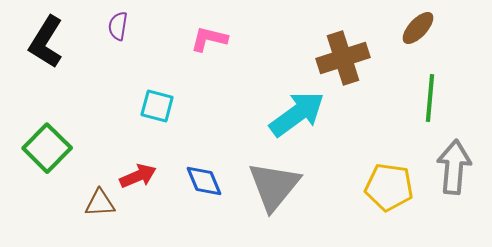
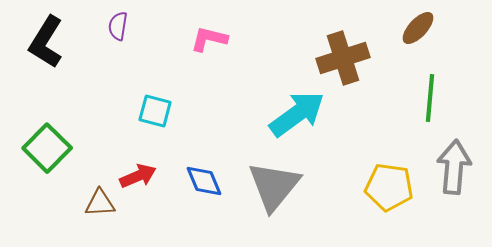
cyan square: moved 2 px left, 5 px down
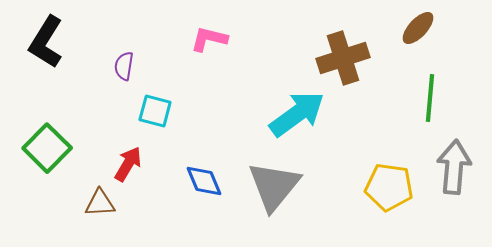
purple semicircle: moved 6 px right, 40 px down
red arrow: moved 10 px left, 12 px up; rotated 36 degrees counterclockwise
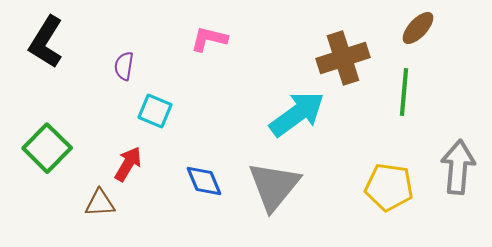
green line: moved 26 px left, 6 px up
cyan square: rotated 8 degrees clockwise
gray arrow: moved 4 px right
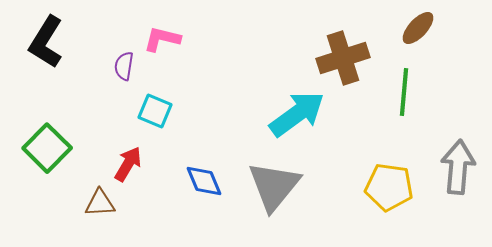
pink L-shape: moved 47 px left
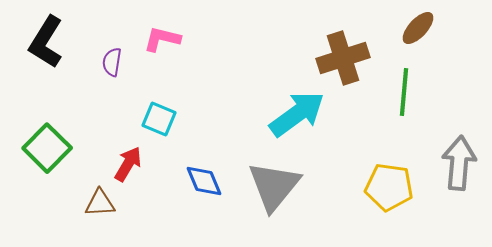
purple semicircle: moved 12 px left, 4 px up
cyan square: moved 4 px right, 8 px down
gray arrow: moved 1 px right, 4 px up
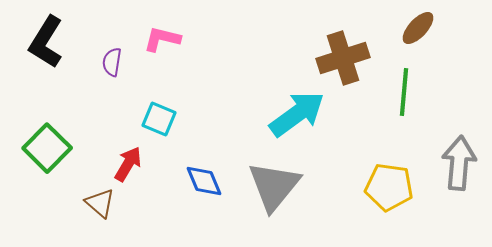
brown triangle: rotated 44 degrees clockwise
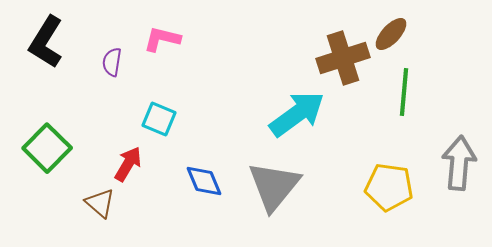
brown ellipse: moved 27 px left, 6 px down
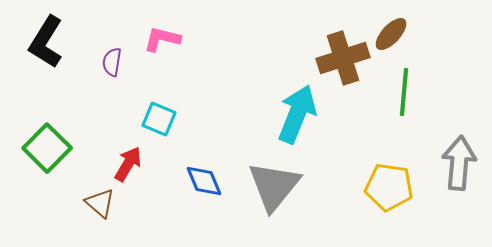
cyan arrow: rotated 32 degrees counterclockwise
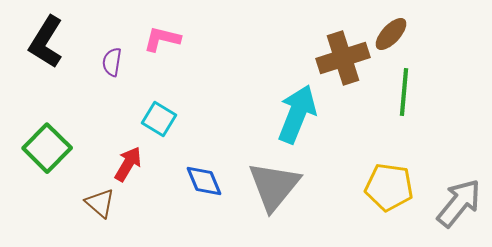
cyan square: rotated 8 degrees clockwise
gray arrow: moved 40 px down; rotated 34 degrees clockwise
